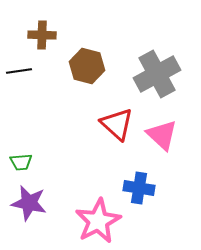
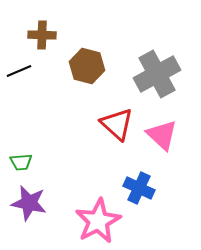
black line: rotated 15 degrees counterclockwise
blue cross: rotated 16 degrees clockwise
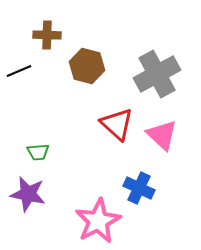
brown cross: moved 5 px right
green trapezoid: moved 17 px right, 10 px up
purple star: moved 1 px left, 9 px up
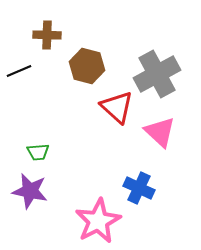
red triangle: moved 17 px up
pink triangle: moved 2 px left, 3 px up
purple star: moved 2 px right, 3 px up
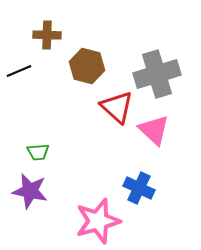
gray cross: rotated 12 degrees clockwise
pink triangle: moved 6 px left, 2 px up
pink star: rotated 12 degrees clockwise
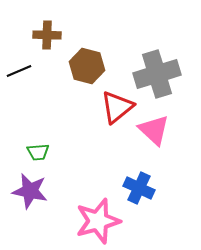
red triangle: rotated 39 degrees clockwise
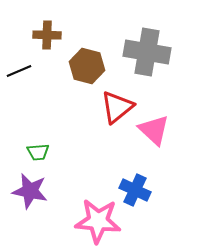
gray cross: moved 10 px left, 22 px up; rotated 27 degrees clockwise
blue cross: moved 4 px left, 2 px down
pink star: rotated 21 degrees clockwise
